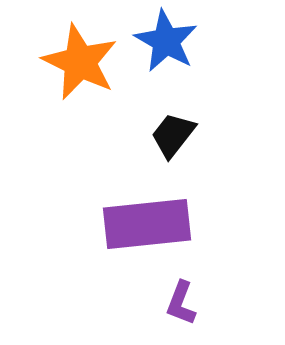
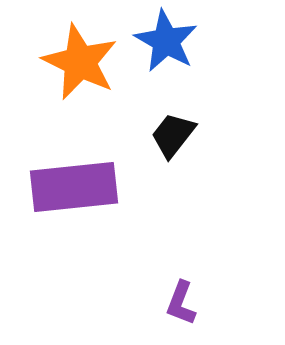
purple rectangle: moved 73 px left, 37 px up
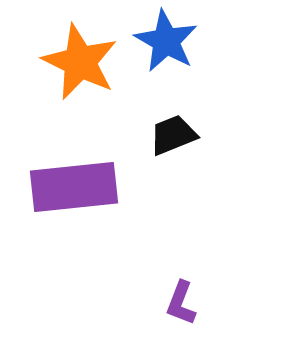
black trapezoid: rotated 30 degrees clockwise
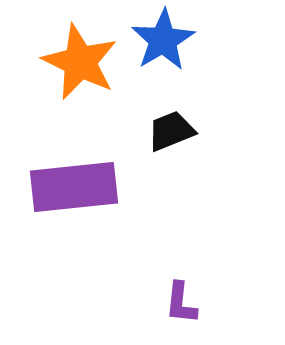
blue star: moved 3 px left, 1 px up; rotated 12 degrees clockwise
black trapezoid: moved 2 px left, 4 px up
purple L-shape: rotated 15 degrees counterclockwise
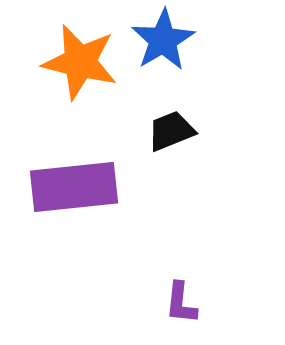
orange star: rotated 12 degrees counterclockwise
